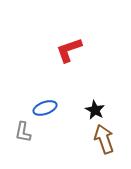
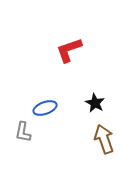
black star: moved 7 px up
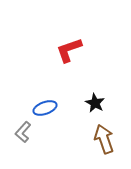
gray L-shape: rotated 30 degrees clockwise
